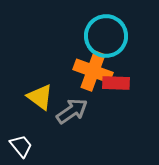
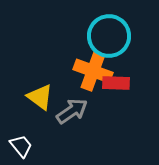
cyan circle: moved 3 px right
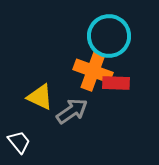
yellow triangle: rotated 12 degrees counterclockwise
white trapezoid: moved 2 px left, 4 px up
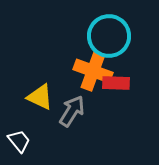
gray arrow: rotated 24 degrees counterclockwise
white trapezoid: moved 1 px up
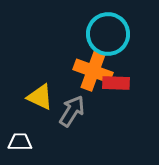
cyan circle: moved 1 px left, 2 px up
white trapezoid: moved 1 px right, 1 px down; rotated 50 degrees counterclockwise
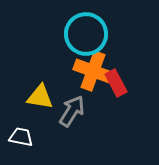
cyan circle: moved 22 px left
red rectangle: rotated 60 degrees clockwise
yellow triangle: rotated 16 degrees counterclockwise
white trapezoid: moved 1 px right, 5 px up; rotated 10 degrees clockwise
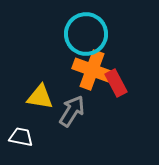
orange cross: moved 1 px left, 1 px up
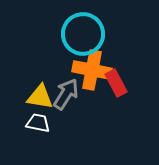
cyan circle: moved 3 px left
orange cross: rotated 9 degrees counterclockwise
gray arrow: moved 6 px left, 17 px up
white trapezoid: moved 17 px right, 14 px up
